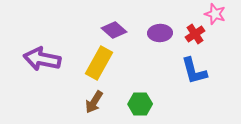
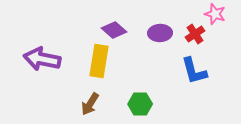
yellow rectangle: moved 2 px up; rotated 20 degrees counterclockwise
brown arrow: moved 4 px left, 2 px down
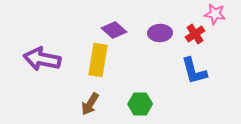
pink star: rotated 10 degrees counterclockwise
yellow rectangle: moved 1 px left, 1 px up
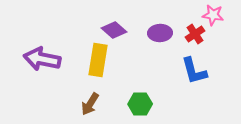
pink star: moved 2 px left, 1 px down
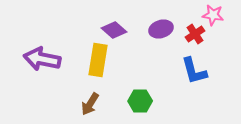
purple ellipse: moved 1 px right, 4 px up; rotated 15 degrees counterclockwise
green hexagon: moved 3 px up
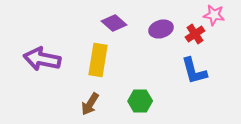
pink star: moved 1 px right
purple diamond: moved 7 px up
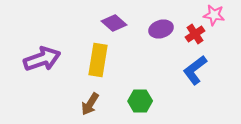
purple arrow: rotated 150 degrees clockwise
blue L-shape: moved 1 px right, 1 px up; rotated 68 degrees clockwise
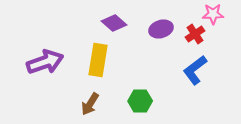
pink star: moved 1 px left, 1 px up; rotated 10 degrees counterclockwise
purple arrow: moved 3 px right, 3 px down
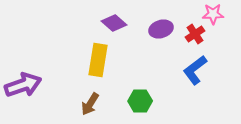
purple arrow: moved 22 px left, 23 px down
